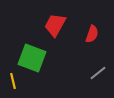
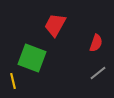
red semicircle: moved 4 px right, 9 px down
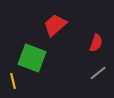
red trapezoid: rotated 20 degrees clockwise
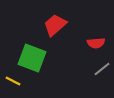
red semicircle: rotated 66 degrees clockwise
gray line: moved 4 px right, 4 px up
yellow line: rotated 49 degrees counterclockwise
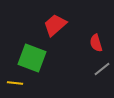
red semicircle: rotated 78 degrees clockwise
yellow line: moved 2 px right, 2 px down; rotated 21 degrees counterclockwise
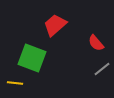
red semicircle: rotated 24 degrees counterclockwise
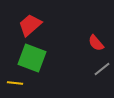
red trapezoid: moved 25 px left
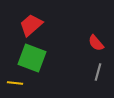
red trapezoid: moved 1 px right
gray line: moved 4 px left, 3 px down; rotated 36 degrees counterclockwise
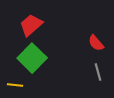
green square: rotated 24 degrees clockwise
gray line: rotated 30 degrees counterclockwise
yellow line: moved 2 px down
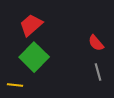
green square: moved 2 px right, 1 px up
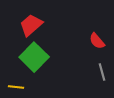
red semicircle: moved 1 px right, 2 px up
gray line: moved 4 px right
yellow line: moved 1 px right, 2 px down
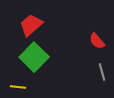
yellow line: moved 2 px right
